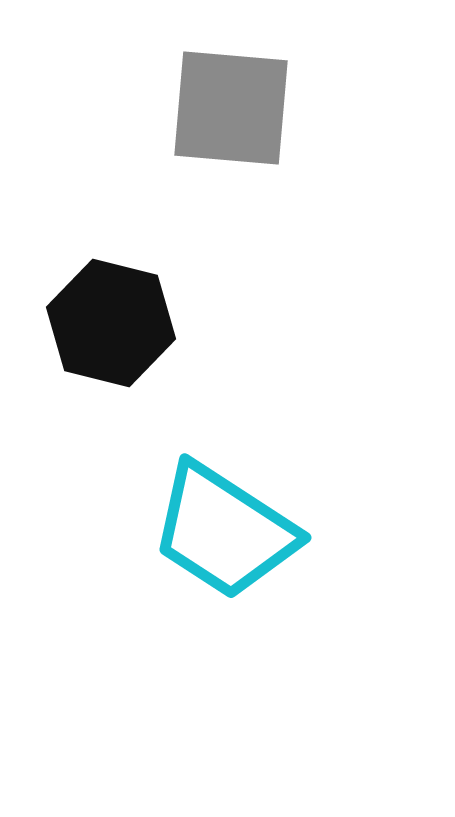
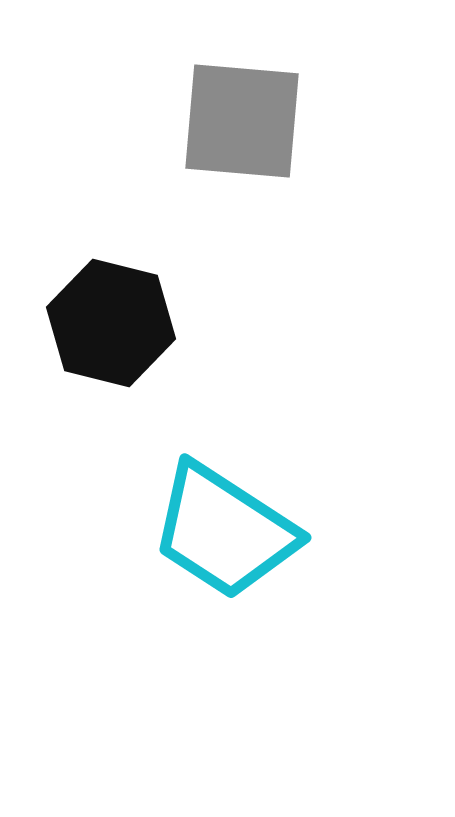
gray square: moved 11 px right, 13 px down
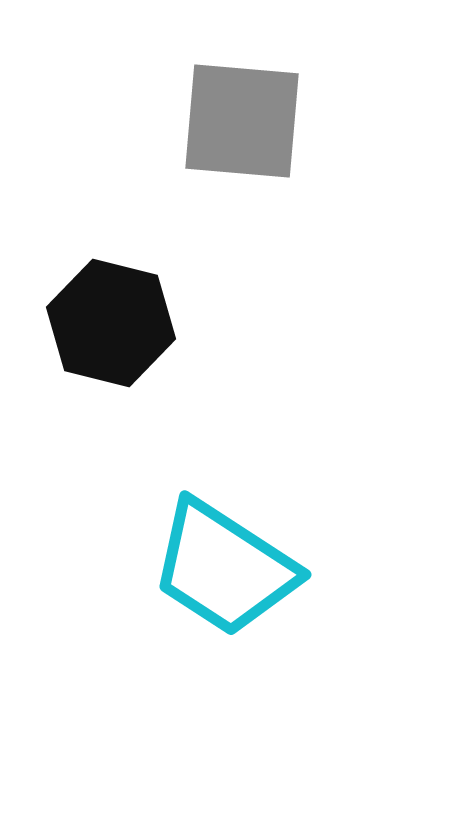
cyan trapezoid: moved 37 px down
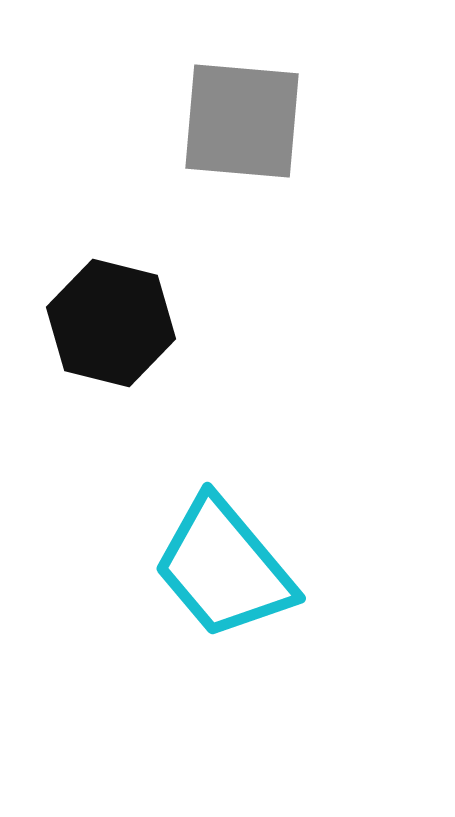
cyan trapezoid: rotated 17 degrees clockwise
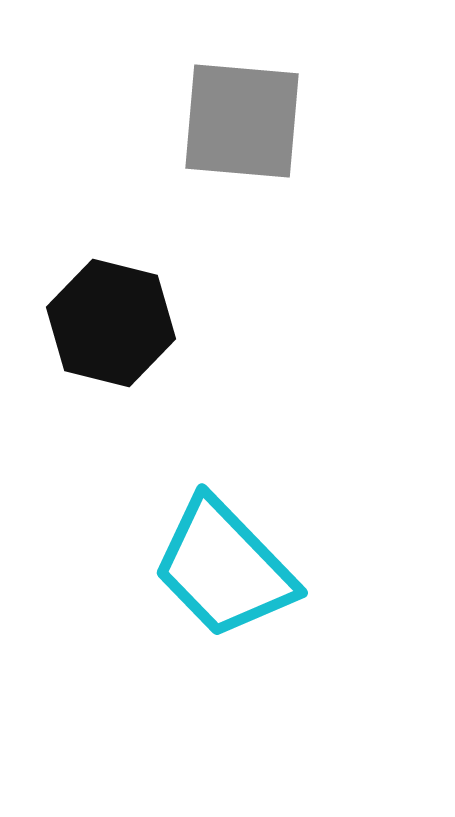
cyan trapezoid: rotated 4 degrees counterclockwise
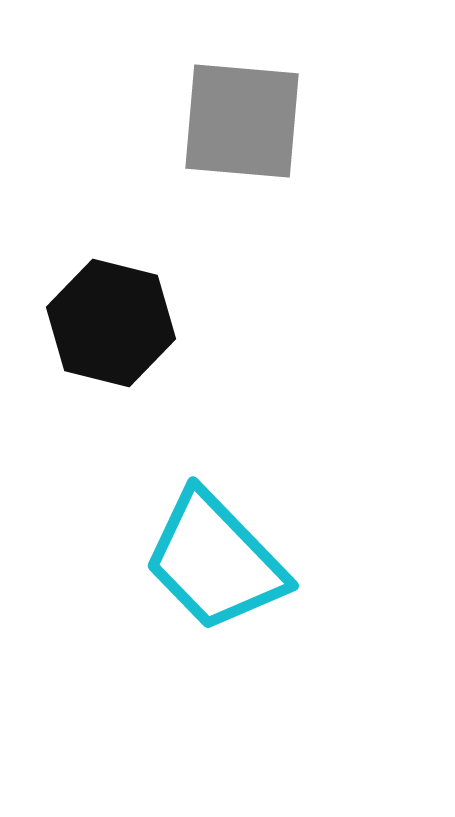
cyan trapezoid: moved 9 px left, 7 px up
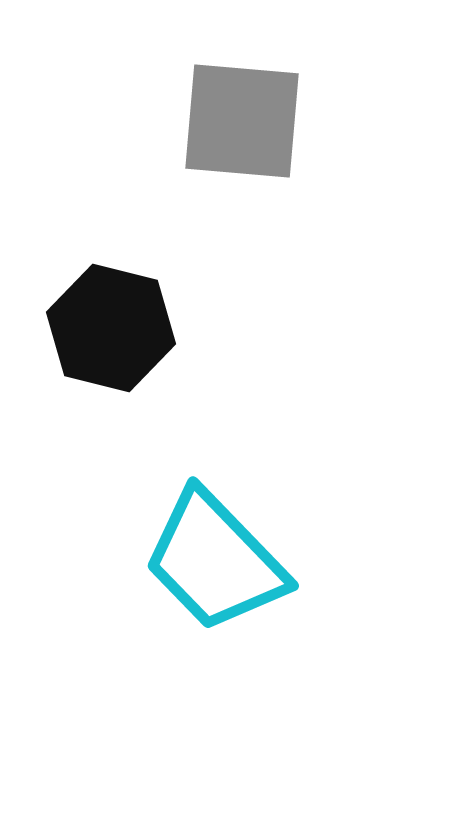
black hexagon: moved 5 px down
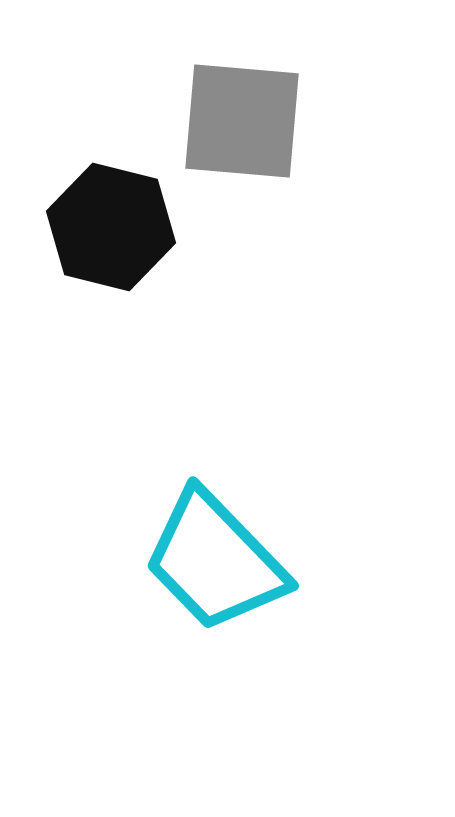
black hexagon: moved 101 px up
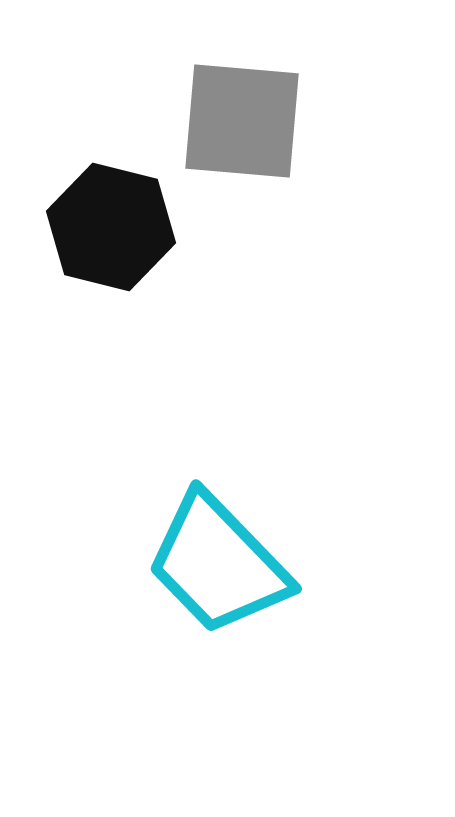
cyan trapezoid: moved 3 px right, 3 px down
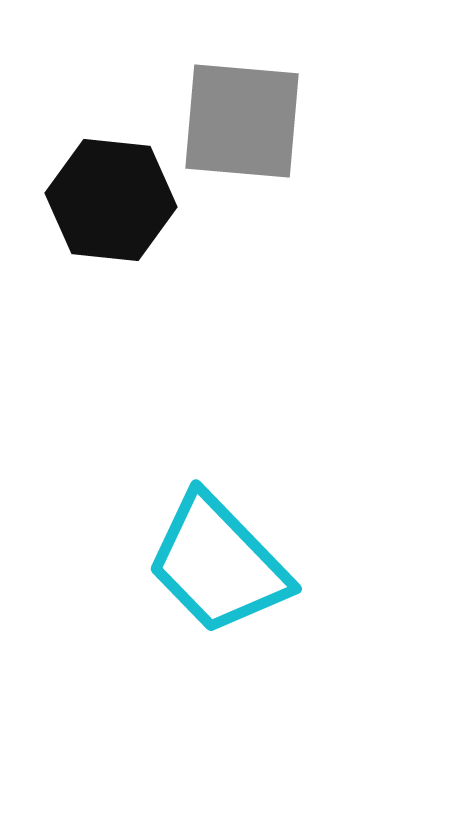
black hexagon: moved 27 px up; rotated 8 degrees counterclockwise
